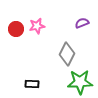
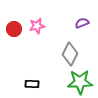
red circle: moved 2 px left
gray diamond: moved 3 px right
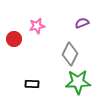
red circle: moved 10 px down
green star: moved 2 px left
